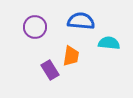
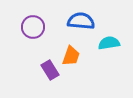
purple circle: moved 2 px left
cyan semicircle: rotated 15 degrees counterclockwise
orange trapezoid: rotated 10 degrees clockwise
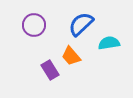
blue semicircle: moved 3 px down; rotated 48 degrees counterclockwise
purple circle: moved 1 px right, 2 px up
orange trapezoid: rotated 120 degrees clockwise
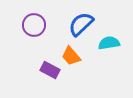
purple rectangle: rotated 30 degrees counterclockwise
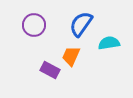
blue semicircle: rotated 12 degrees counterclockwise
orange trapezoid: rotated 65 degrees clockwise
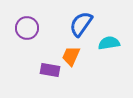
purple circle: moved 7 px left, 3 px down
purple rectangle: rotated 18 degrees counterclockwise
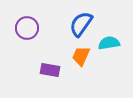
orange trapezoid: moved 10 px right
